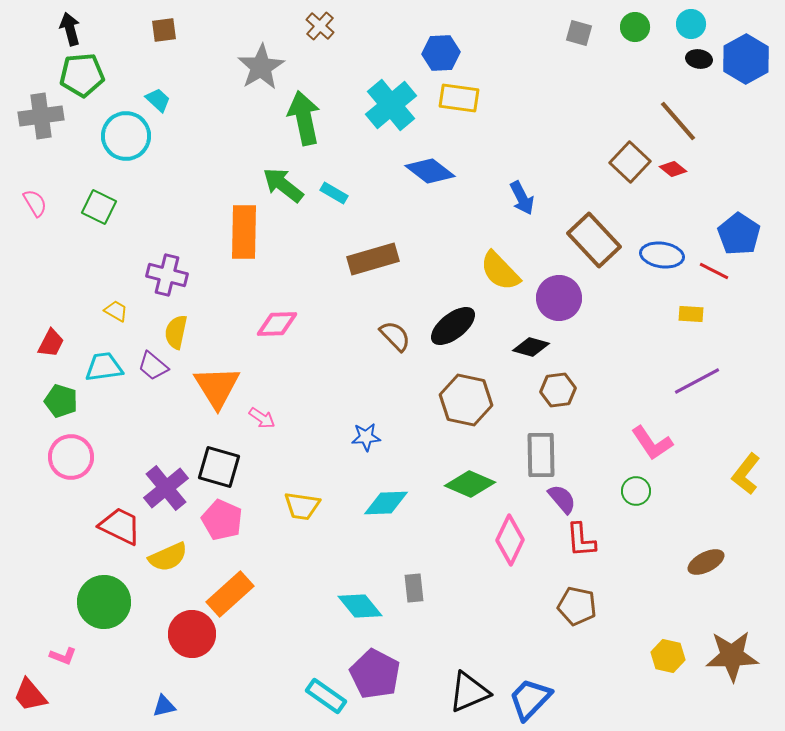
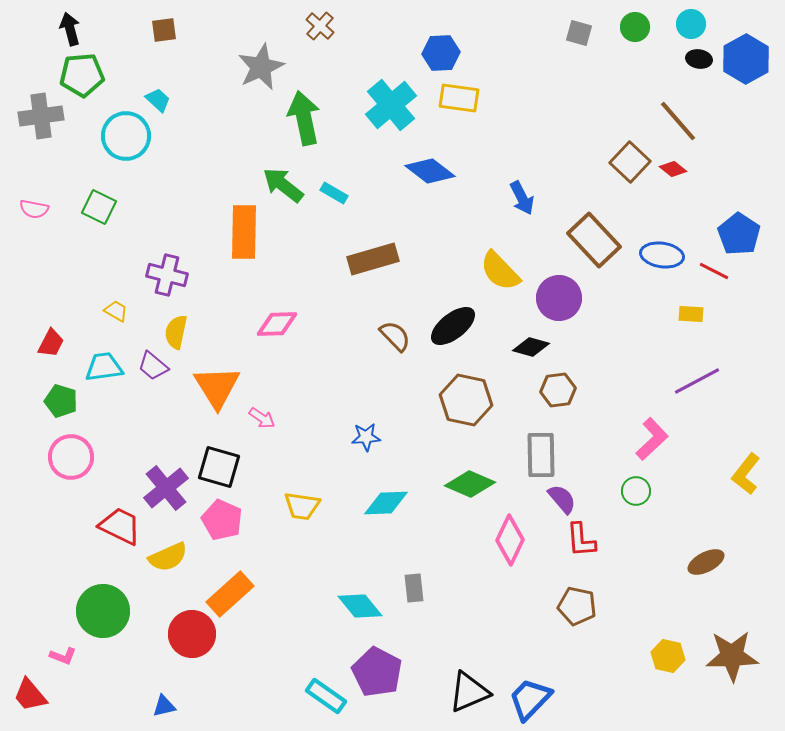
gray star at (261, 67): rotated 6 degrees clockwise
pink semicircle at (35, 203): moved 1 px left, 6 px down; rotated 132 degrees clockwise
pink L-shape at (652, 443): moved 4 px up; rotated 99 degrees counterclockwise
green circle at (104, 602): moved 1 px left, 9 px down
purple pentagon at (375, 674): moved 2 px right, 2 px up
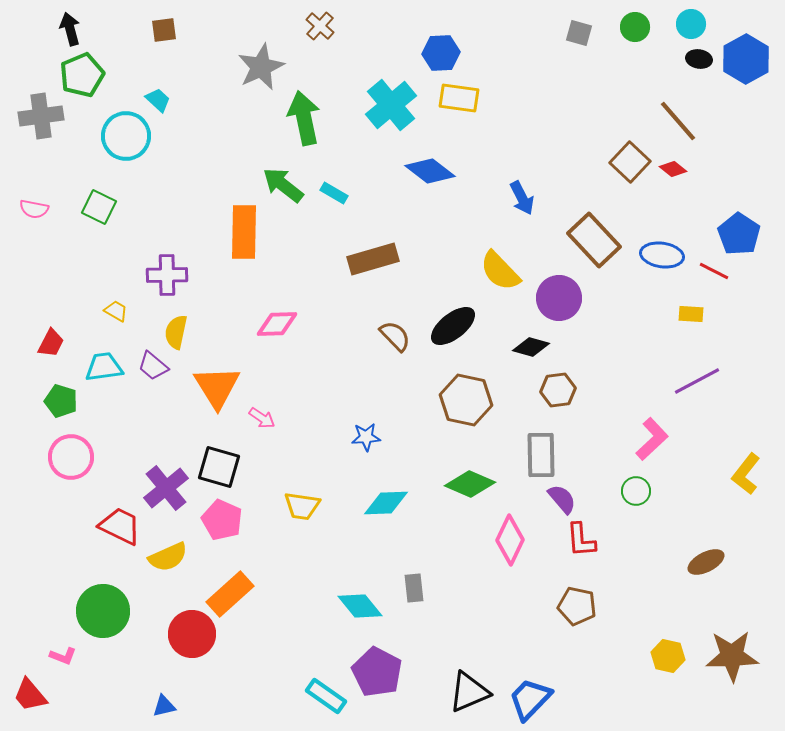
green pentagon at (82, 75): rotated 18 degrees counterclockwise
purple cross at (167, 275): rotated 15 degrees counterclockwise
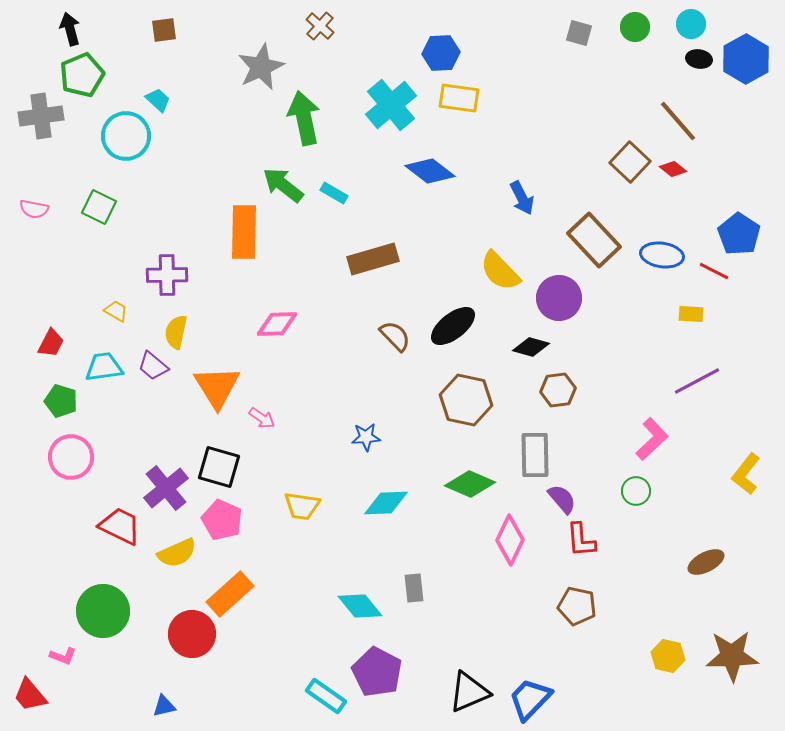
gray rectangle at (541, 455): moved 6 px left
yellow semicircle at (168, 557): moved 9 px right, 4 px up
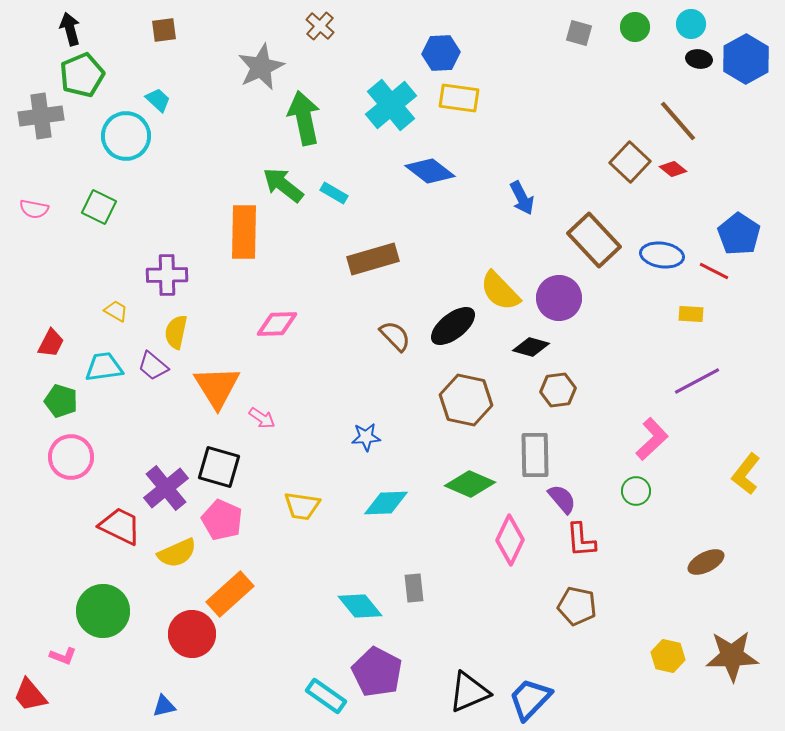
yellow semicircle at (500, 271): moved 20 px down
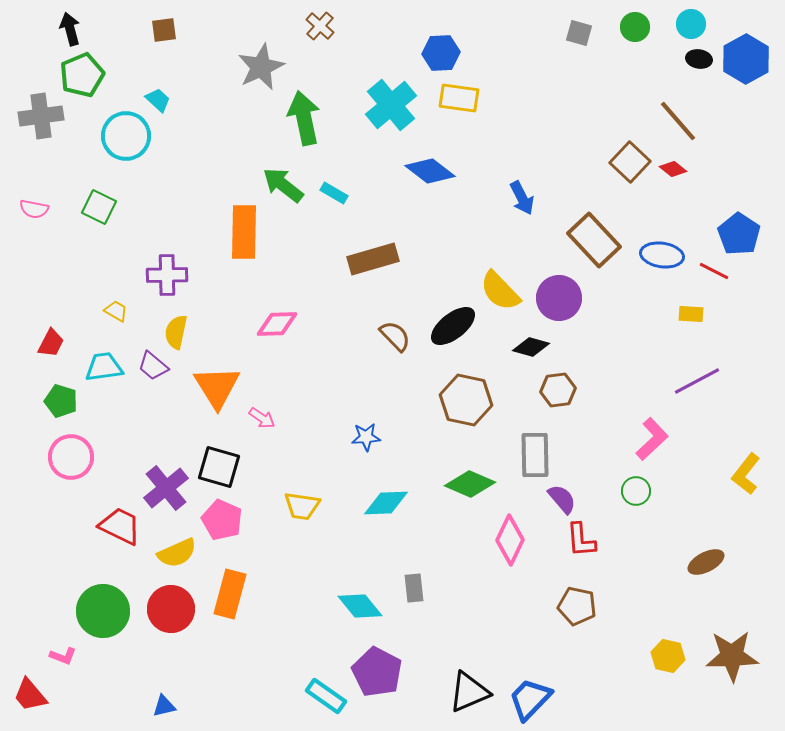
orange rectangle at (230, 594): rotated 33 degrees counterclockwise
red circle at (192, 634): moved 21 px left, 25 px up
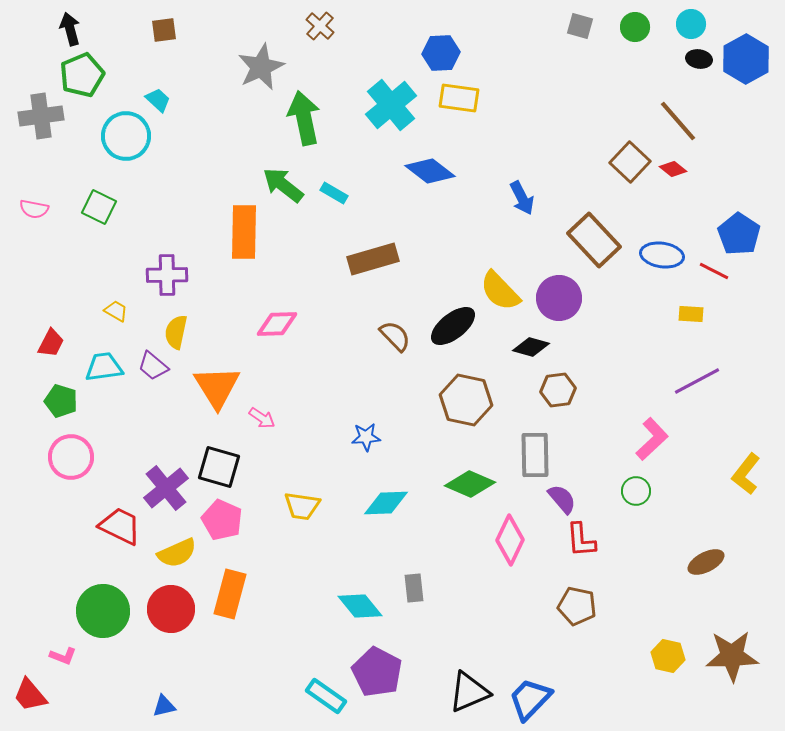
gray square at (579, 33): moved 1 px right, 7 px up
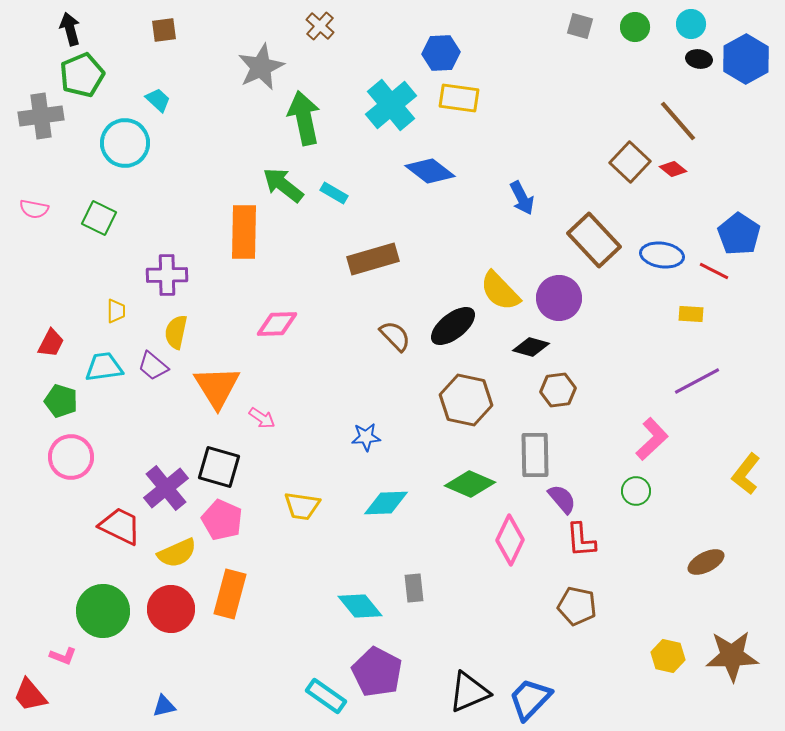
cyan circle at (126, 136): moved 1 px left, 7 px down
green square at (99, 207): moved 11 px down
yellow trapezoid at (116, 311): rotated 60 degrees clockwise
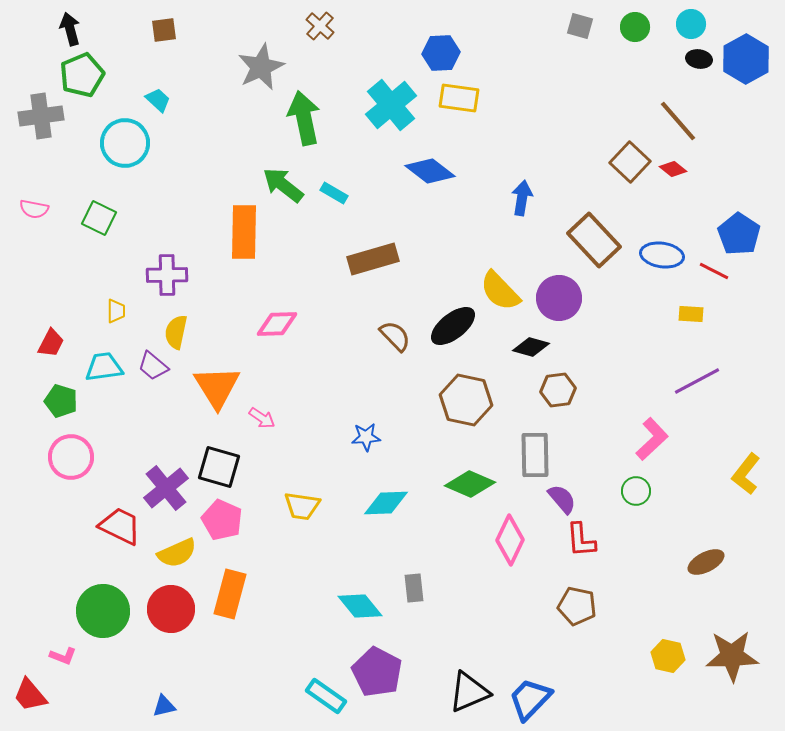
blue arrow at (522, 198): rotated 144 degrees counterclockwise
